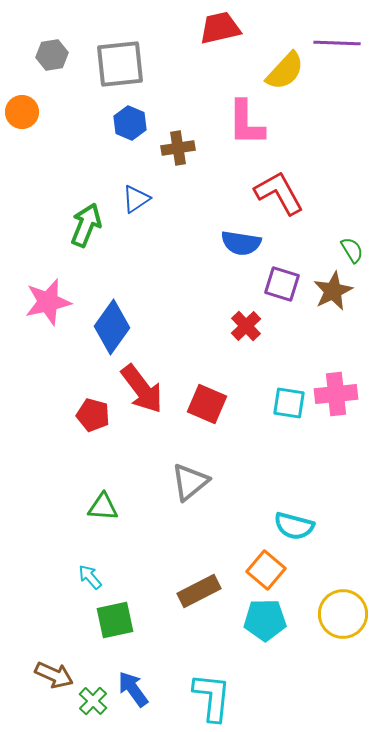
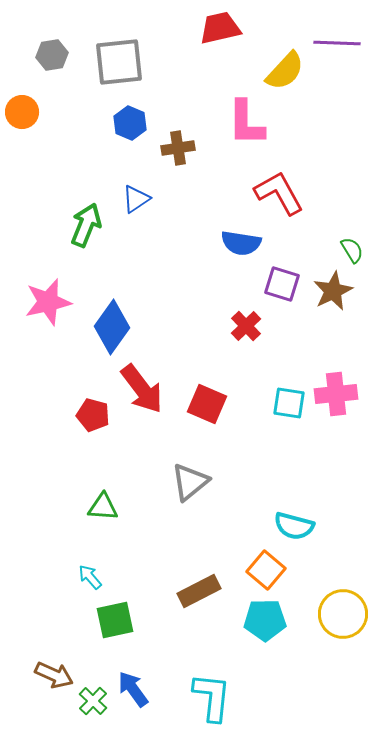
gray square: moved 1 px left, 2 px up
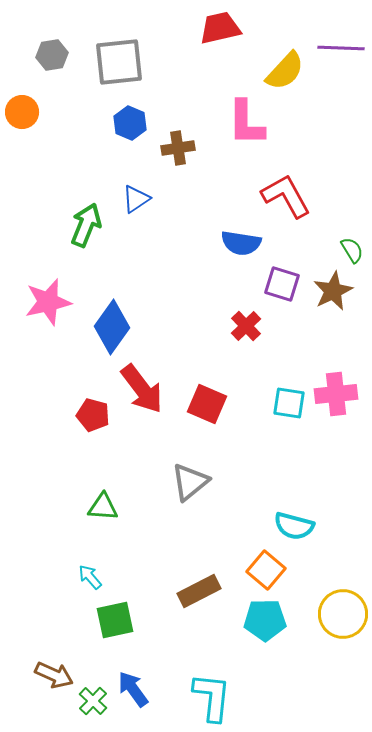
purple line: moved 4 px right, 5 px down
red L-shape: moved 7 px right, 3 px down
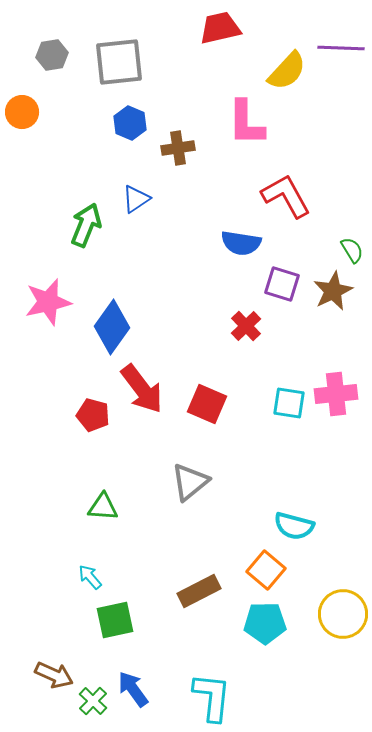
yellow semicircle: moved 2 px right
cyan pentagon: moved 3 px down
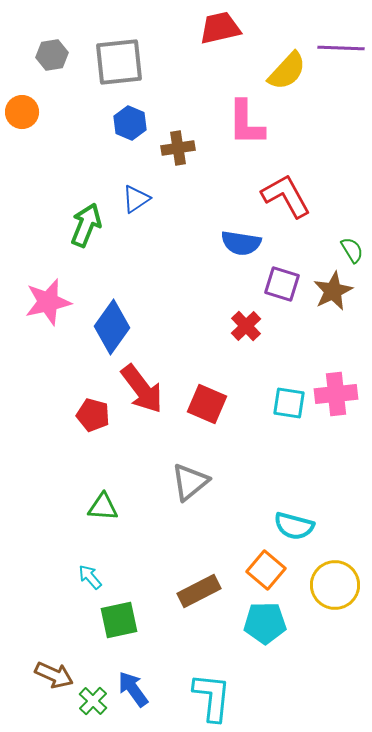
yellow circle: moved 8 px left, 29 px up
green square: moved 4 px right
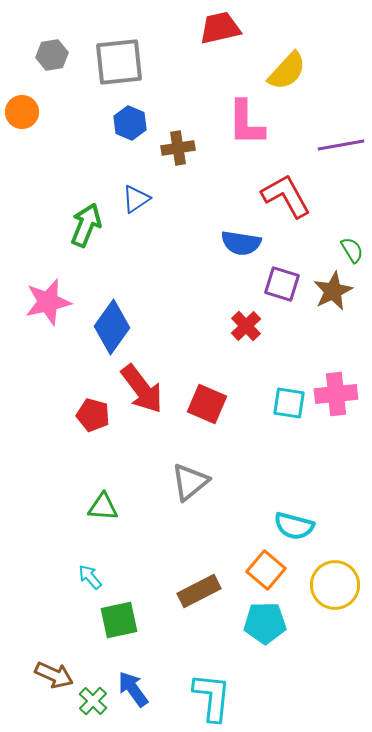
purple line: moved 97 px down; rotated 12 degrees counterclockwise
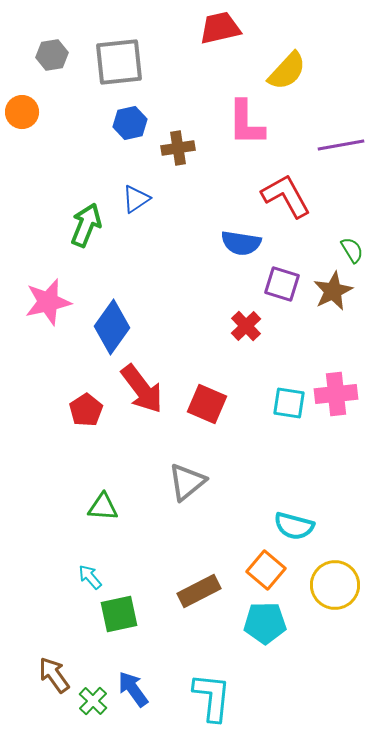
blue hexagon: rotated 24 degrees clockwise
red pentagon: moved 7 px left, 5 px up; rotated 24 degrees clockwise
gray triangle: moved 3 px left
green square: moved 6 px up
brown arrow: rotated 150 degrees counterclockwise
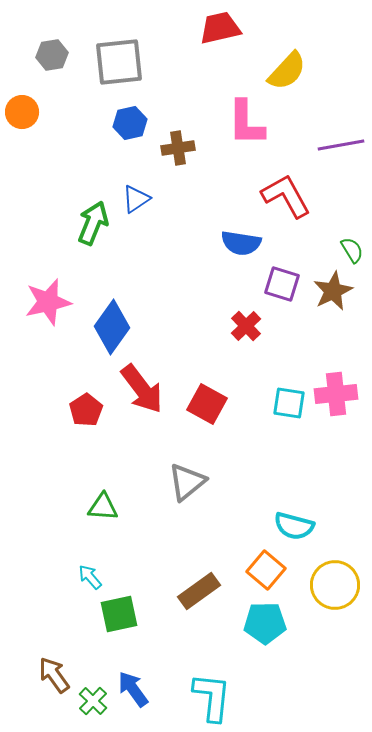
green arrow: moved 7 px right, 2 px up
red square: rotated 6 degrees clockwise
brown rectangle: rotated 9 degrees counterclockwise
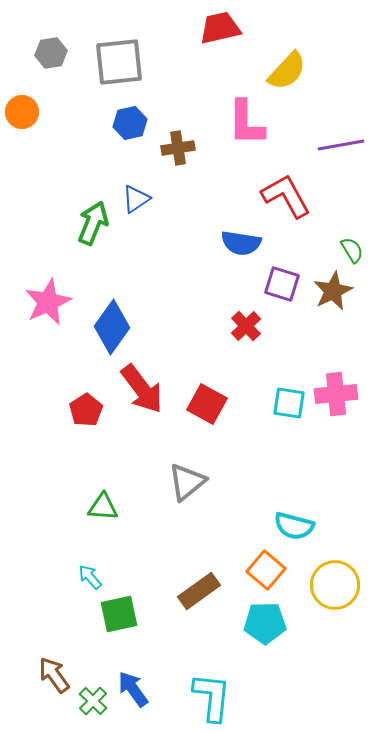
gray hexagon: moved 1 px left, 2 px up
pink star: rotated 12 degrees counterclockwise
